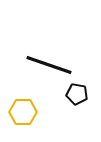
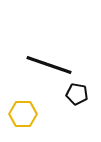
yellow hexagon: moved 2 px down
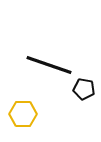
black pentagon: moved 7 px right, 5 px up
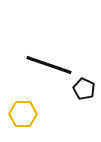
black pentagon: rotated 15 degrees clockwise
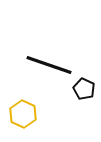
yellow hexagon: rotated 24 degrees clockwise
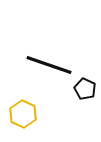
black pentagon: moved 1 px right
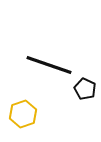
yellow hexagon: rotated 16 degrees clockwise
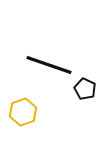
yellow hexagon: moved 2 px up
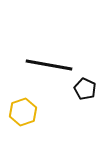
black line: rotated 9 degrees counterclockwise
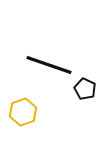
black line: rotated 9 degrees clockwise
